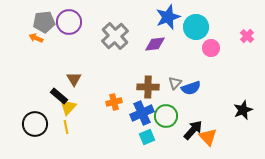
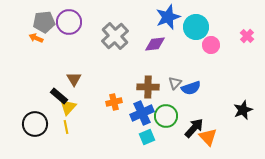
pink circle: moved 3 px up
black arrow: moved 1 px right, 2 px up
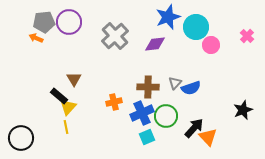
black circle: moved 14 px left, 14 px down
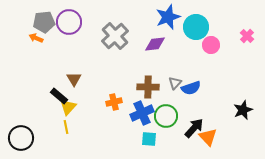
cyan square: moved 2 px right, 2 px down; rotated 28 degrees clockwise
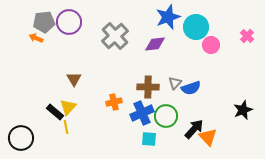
black rectangle: moved 4 px left, 16 px down
black arrow: moved 1 px down
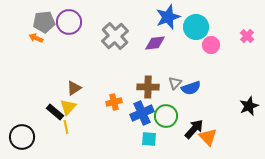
purple diamond: moved 1 px up
brown triangle: moved 9 px down; rotated 28 degrees clockwise
black star: moved 6 px right, 4 px up
black circle: moved 1 px right, 1 px up
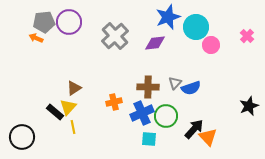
yellow line: moved 7 px right
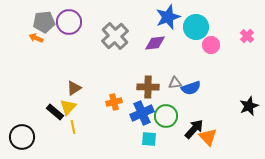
gray triangle: rotated 40 degrees clockwise
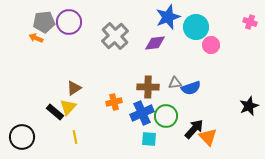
pink cross: moved 3 px right, 14 px up; rotated 24 degrees counterclockwise
yellow line: moved 2 px right, 10 px down
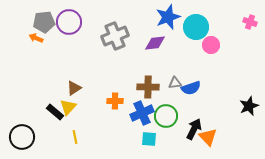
gray cross: rotated 20 degrees clockwise
orange cross: moved 1 px right, 1 px up; rotated 14 degrees clockwise
black arrow: rotated 15 degrees counterclockwise
